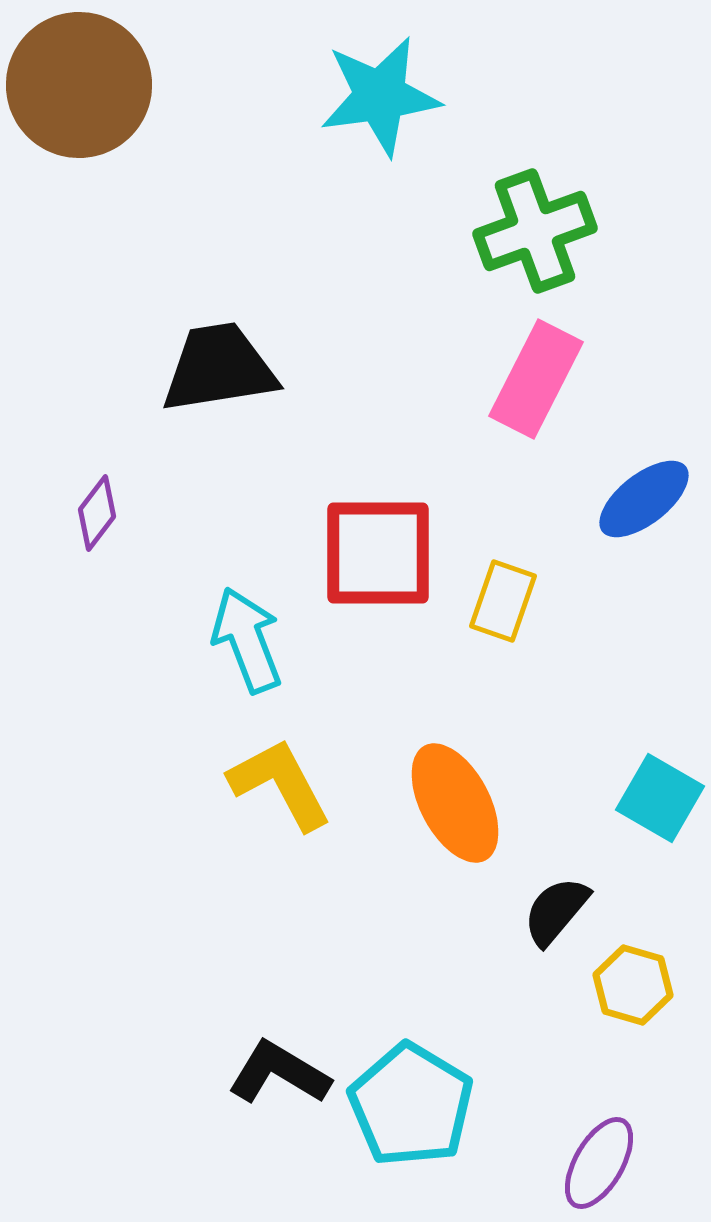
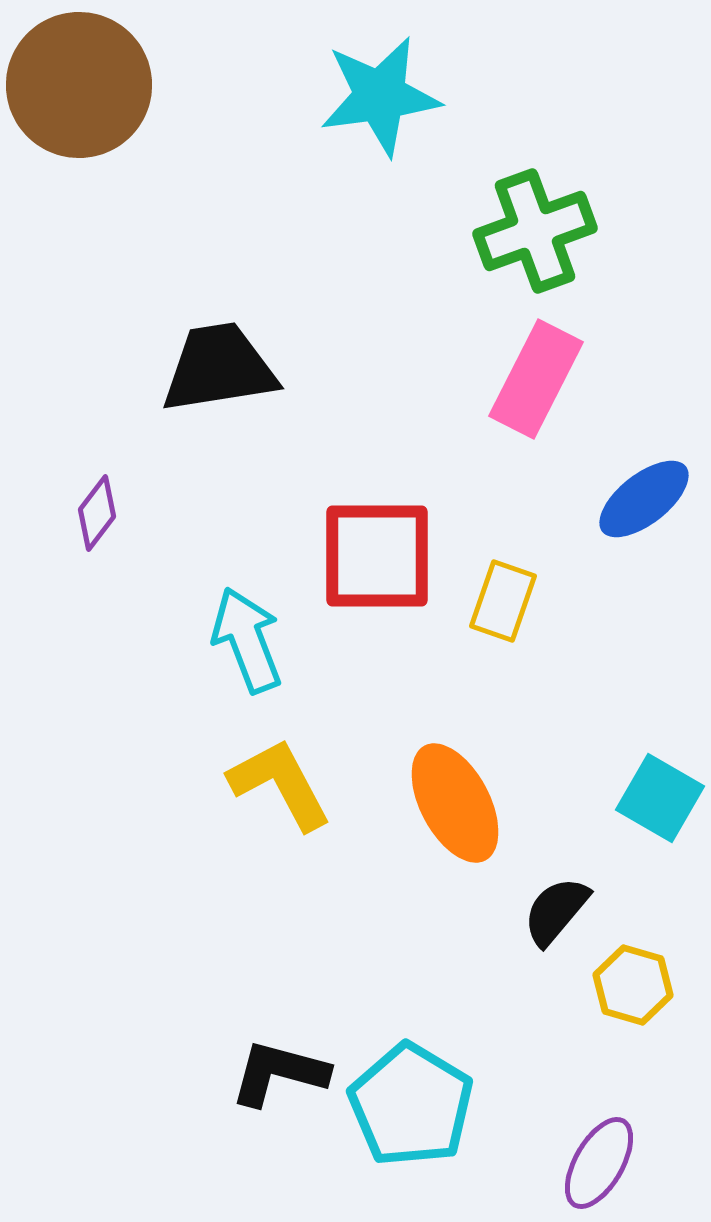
red square: moved 1 px left, 3 px down
black L-shape: rotated 16 degrees counterclockwise
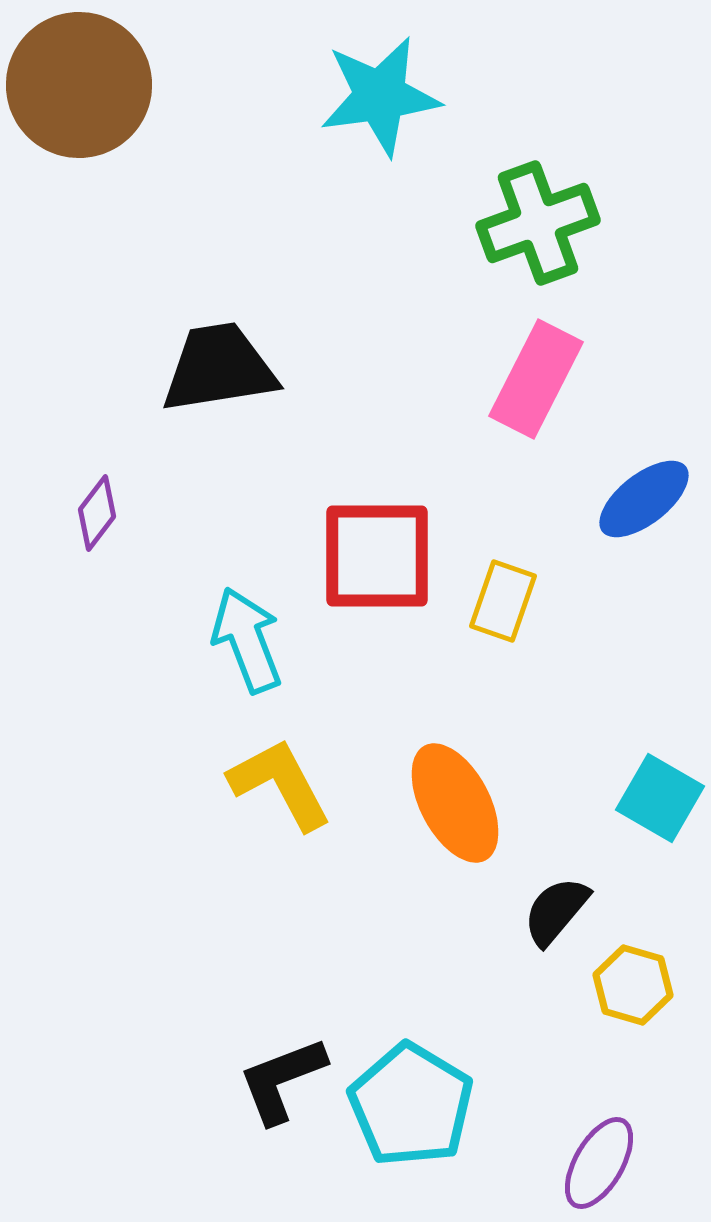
green cross: moved 3 px right, 8 px up
black L-shape: moved 3 px right, 7 px down; rotated 36 degrees counterclockwise
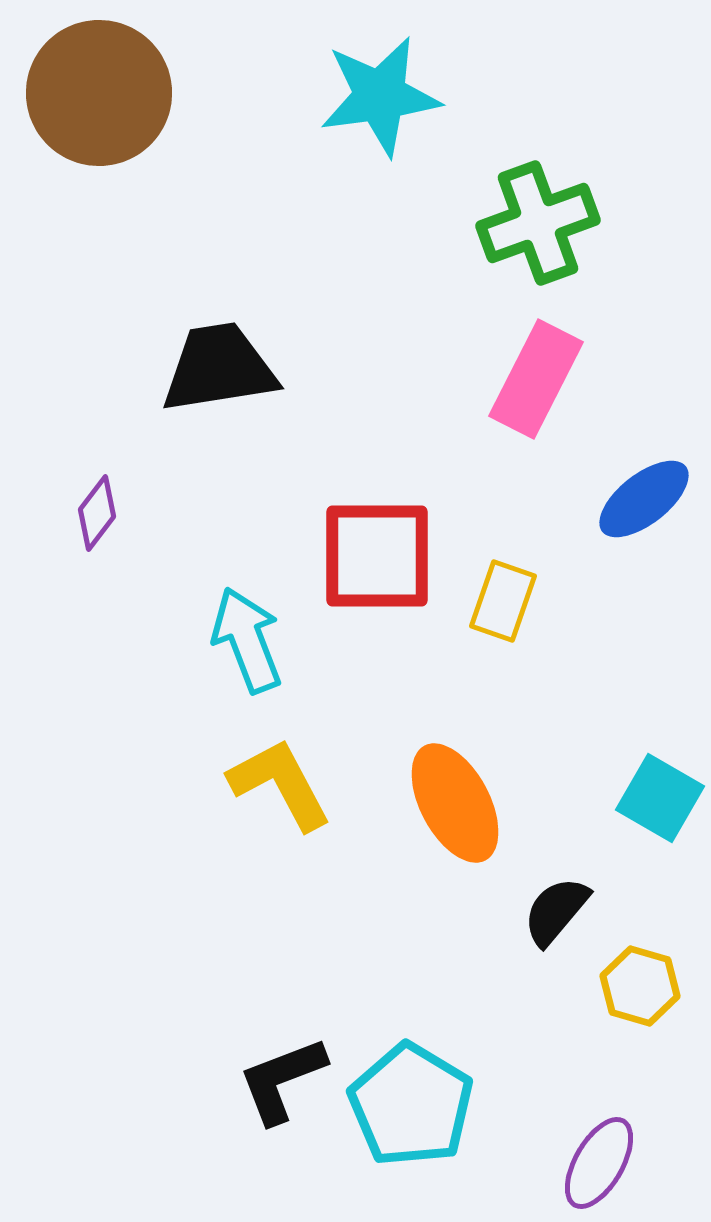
brown circle: moved 20 px right, 8 px down
yellow hexagon: moved 7 px right, 1 px down
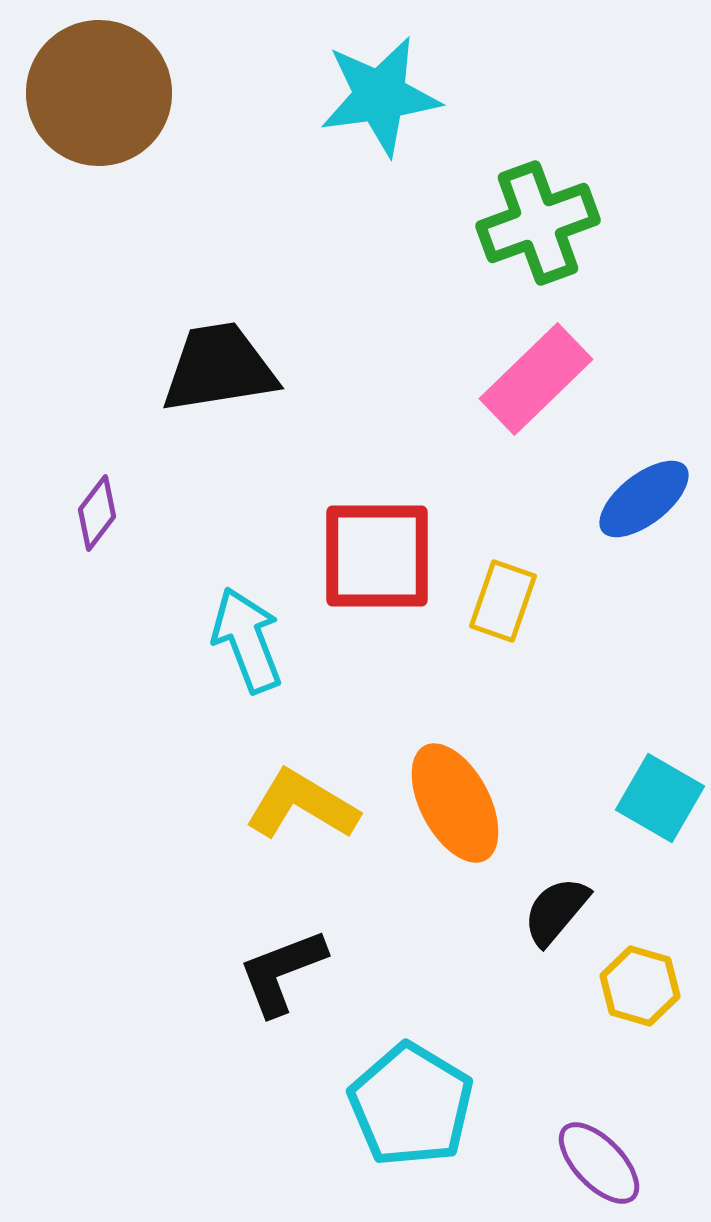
pink rectangle: rotated 19 degrees clockwise
yellow L-shape: moved 22 px right, 21 px down; rotated 31 degrees counterclockwise
black L-shape: moved 108 px up
purple ellipse: rotated 74 degrees counterclockwise
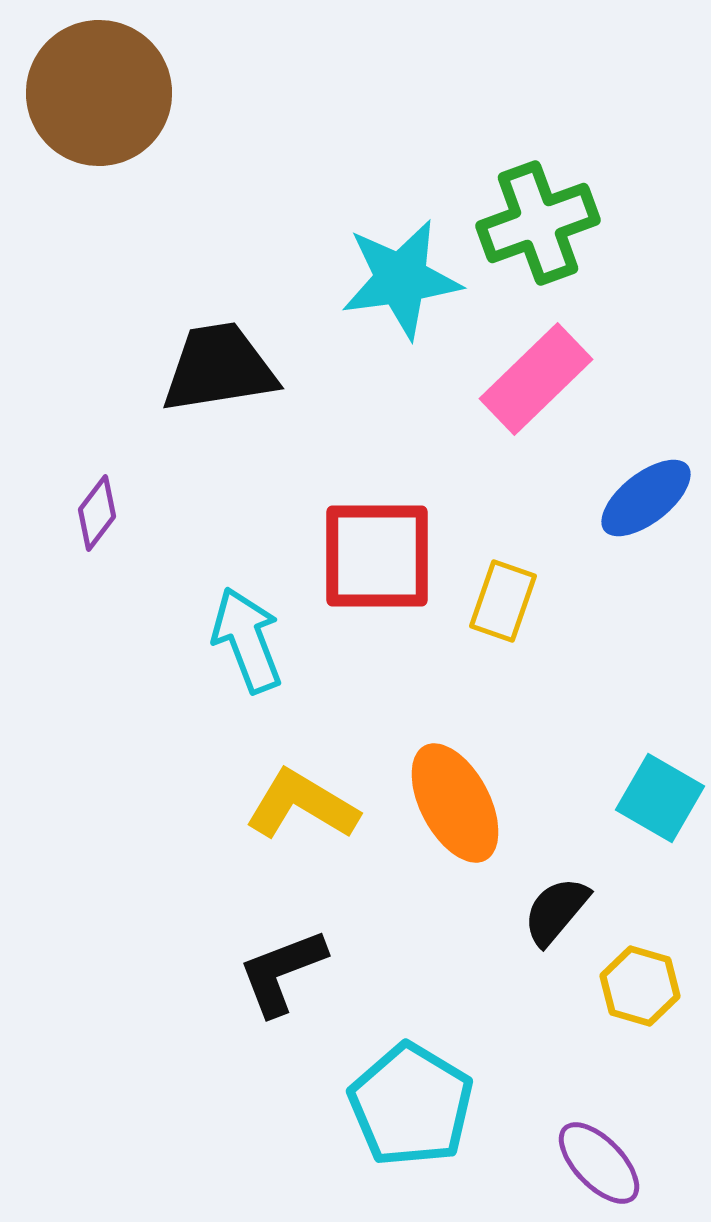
cyan star: moved 21 px right, 183 px down
blue ellipse: moved 2 px right, 1 px up
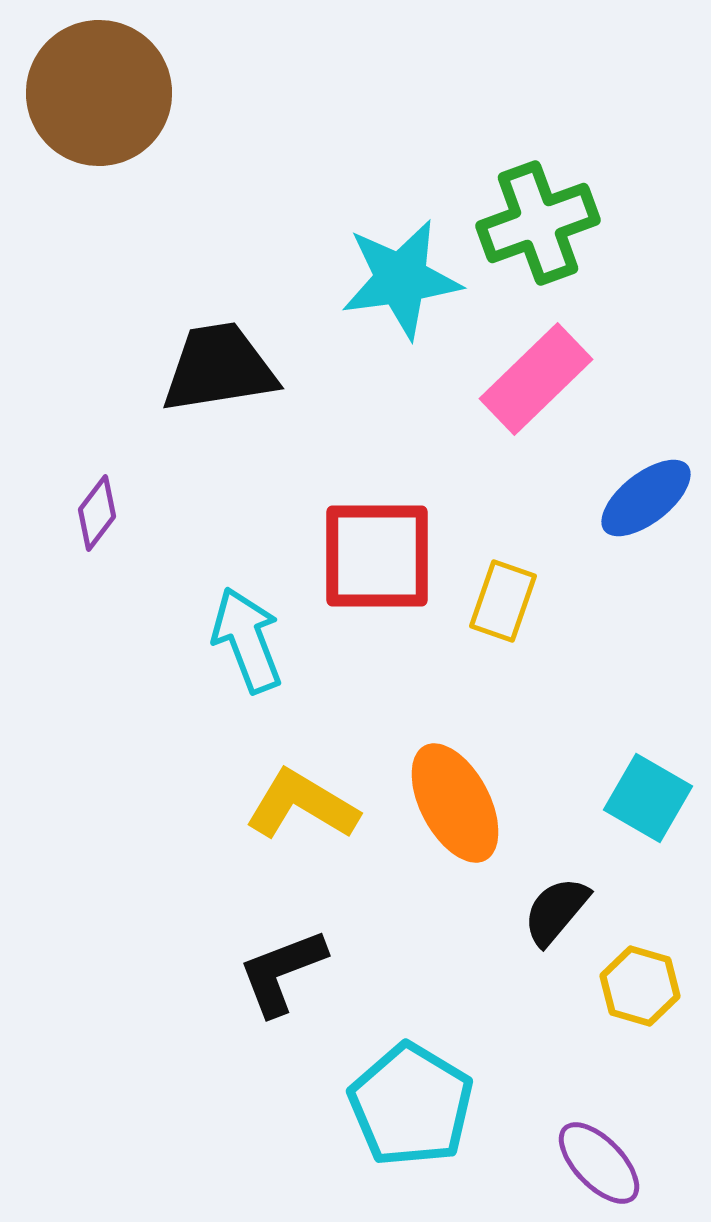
cyan square: moved 12 px left
